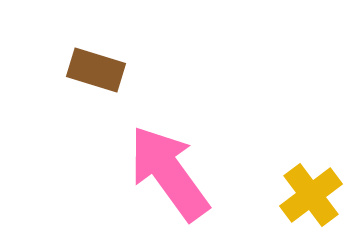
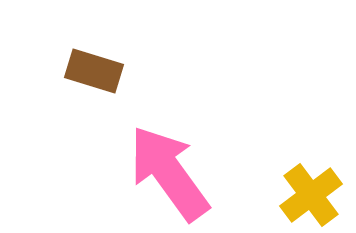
brown rectangle: moved 2 px left, 1 px down
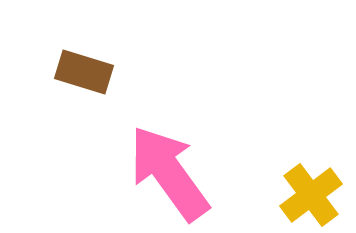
brown rectangle: moved 10 px left, 1 px down
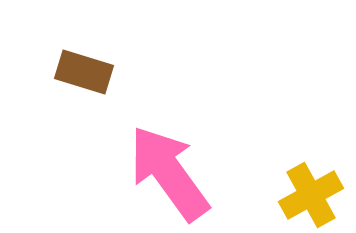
yellow cross: rotated 8 degrees clockwise
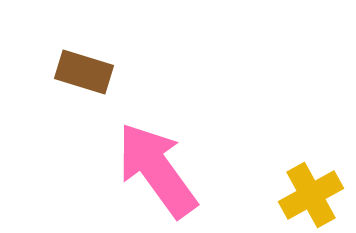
pink arrow: moved 12 px left, 3 px up
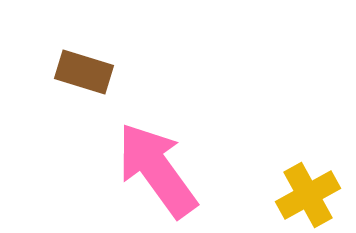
yellow cross: moved 3 px left
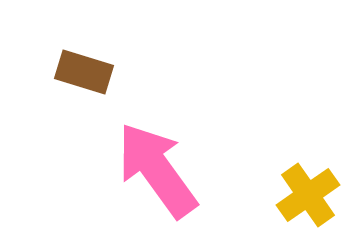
yellow cross: rotated 6 degrees counterclockwise
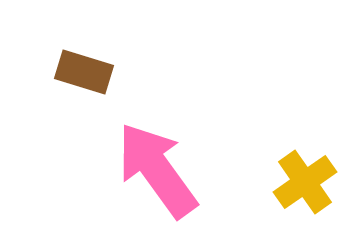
yellow cross: moved 3 px left, 13 px up
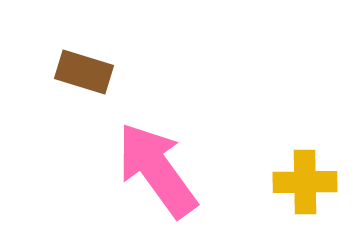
yellow cross: rotated 34 degrees clockwise
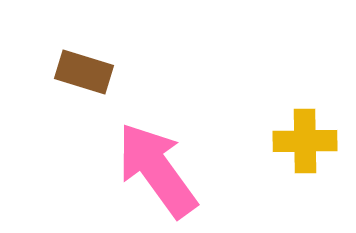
yellow cross: moved 41 px up
